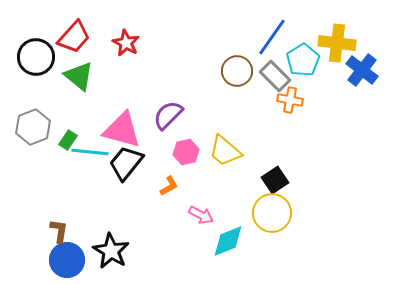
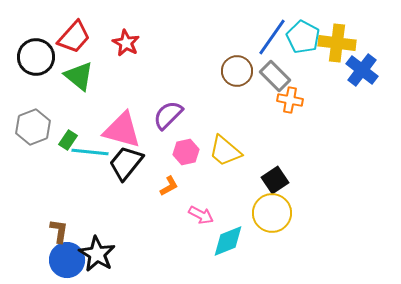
cyan pentagon: moved 23 px up; rotated 12 degrees counterclockwise
black star: moved 14 px left, 3 px down
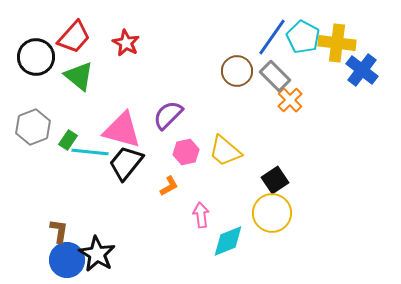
orange cross: rotated 35 degrees clockwise
pink arrow: rotated 125 degrees counterclockwise
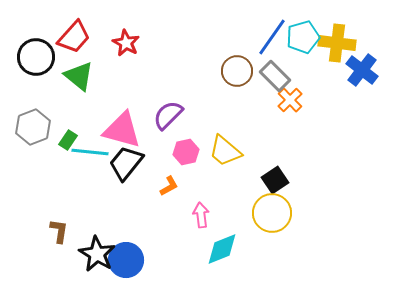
cyan pentagon: rotated 28 degrees clockwise
cyan diamond: moved 6 px left, 8 px down
blue circle: moved 59 px right
